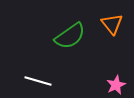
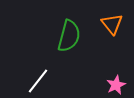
green semicircle: moved 1 px left; rotated 40 degrees counterclockwise
white line: rotated 68 degrees counterclockwise
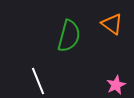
orange triangle: rotated 15 degrees counterclockwise
white line: rotated 60 degrees counterclockwise
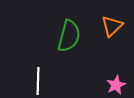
orange triangle: moved 2 px down; rotated 40 degrees clockwise
white line: rotated 24 degrees clockwise
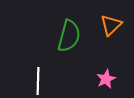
orange triangle: moved 1 px left, 1 px up
pink star: moved 10 px left, 6 px up
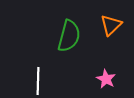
pink star: rotated 18 degrees counterclockwise
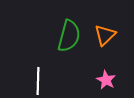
orange triangle: moved 6 px left, 10 px down
pink star: moved 1 px down
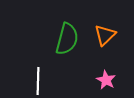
green semicircle: moved 2 px left, 3 px down
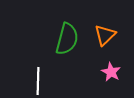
pink star: moved 5 px right, 8 px up
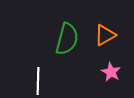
orange triangle: rotated 15 degrees clockwise
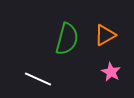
white line: moved 2 px up; rotated 68 degrees counterclockwise
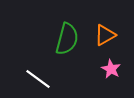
pink star: moved 3 px up
white line: rotated 12 degrees clockwise
